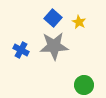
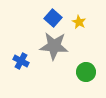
gray star: rotated 8 degrees clockwise
blue cross: moved 11 px down
green circle: moved 2 px right, 13 px up
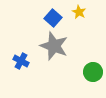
yellow star: moved 10 px up
gray star: rotated 16 degrees clockwise
green circle: moved 7 px right
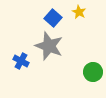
gray star: moved 5 px left
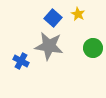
yellow star: moved 1 px left, 2 px down
gray star: rotated 12 degrees counterclockwise
green circle: moved 24 px up
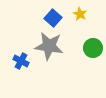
yellow star: moved 2 px right
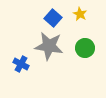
green circle: moved 8 px left
blue cross: moved 3 px down
